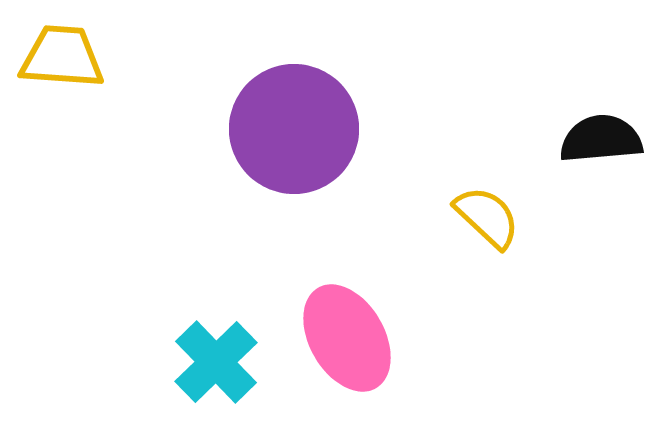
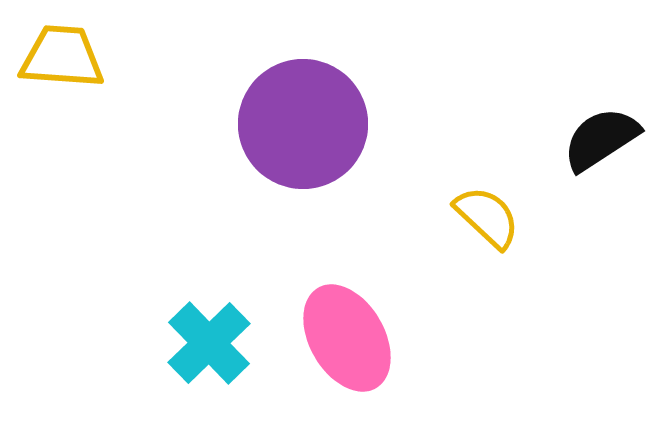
purple circle: moved 9 px right, 5 px up
black semicircle: rotated 28 degrees counterclockwise
cyan cross: moved 7 px left, 19 px up
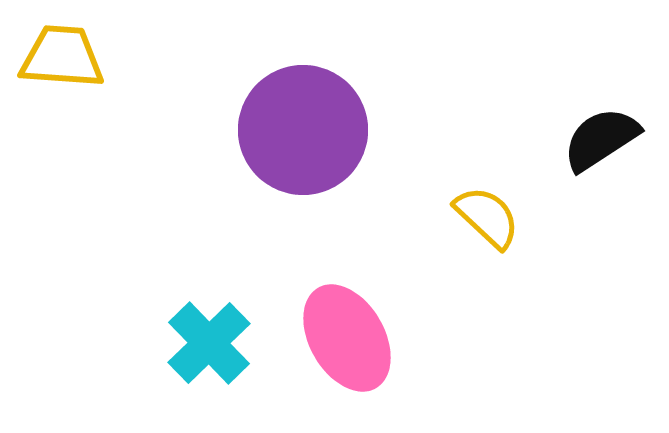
purple circle: moved 6 px down
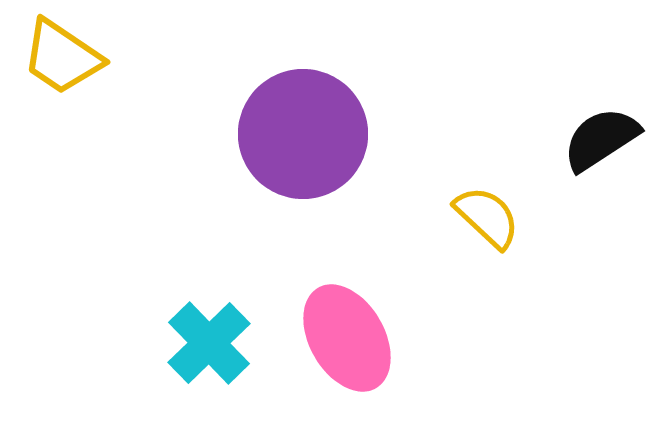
yellow trapezoid: rotated 150 degrees counterclockwise
purple circle: moved 4 px down
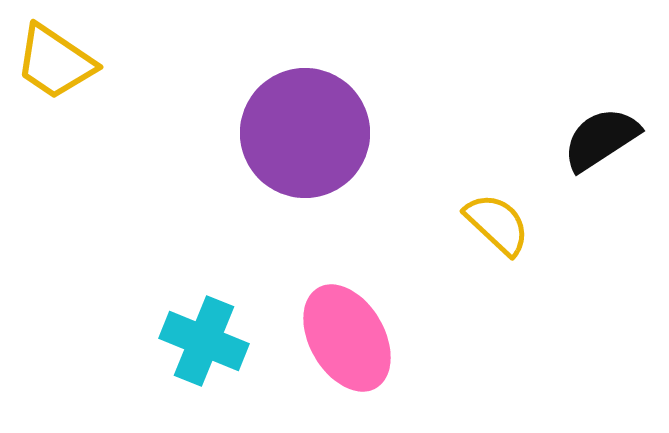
yellow trapezoid: moved 7 px left, 5 px down
purple circle: moved 2 px right, 1 px up
yellow semicircle: moved 10 px right, 7 px down
cyan cross: moved 5 px left, 2 px up; rotated 24 degrees counterclockwise
